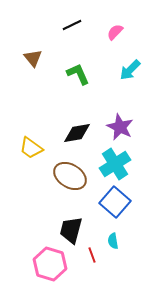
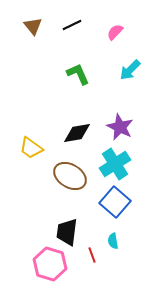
brown triangle: moved 32 px up
black trapezoid: moved 4 px left, 2 px down; rotated 8 degrees counterclockwise
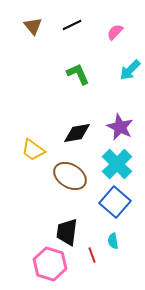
yellow trapezoid: moved 2 px right, 2 px down
cyan cross: moved 2 px right; rotated 12 degrees counterclockwise
